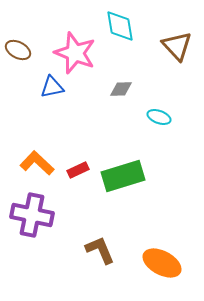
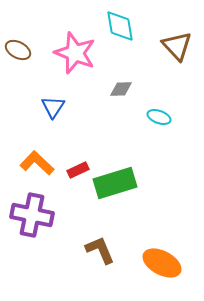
blue triangle: moved 1 px right, 20 px down; rotated 45 degrees counterclockwise
green rectangle: moved 8 px left, 7 px down
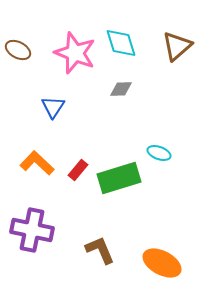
cyan diamond: moved 1 px right, 17 px down; rotated 8 degrees counterclockwise
brown triangle: rotated 32 degrees clockwise
cyan ellipse: moved 36 px down
red rectangle: rotated 25 degrees counterclockwise
green rectangle: moved 4 px right, 5 px up
purple cross: moved 15 px down
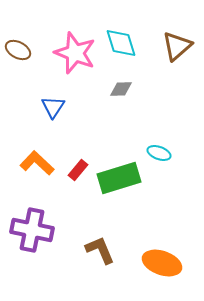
orange ellipse: rotated 9 degrees counterclockwise
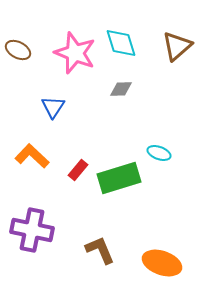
orange L-shape: moved 5 px left, 7 px up
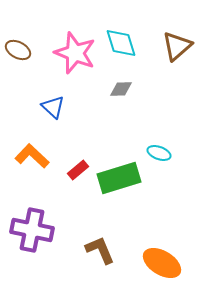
blue triangle: rotated 20 degrees counterclockwise
red rectangle: rotated 10 degrees clockwise
orange ellipse: rotated 12 degrees clockwise
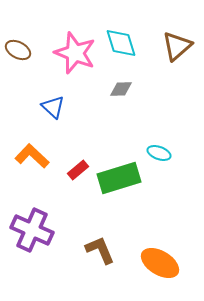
purple cross: rotated 12 degrees clockwise
orange ellipse: moved 2 px left
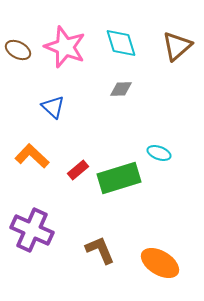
pink star: moved 10 px left, 6 px up
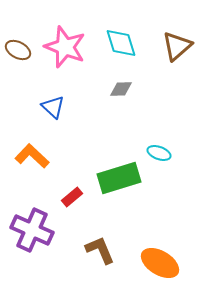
red rectangle: moved 6 px left, 27 px down
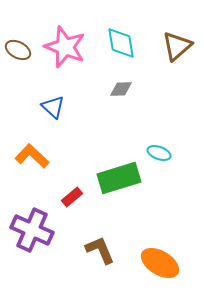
cyan diamond: rotated 8 degrees clockwise
